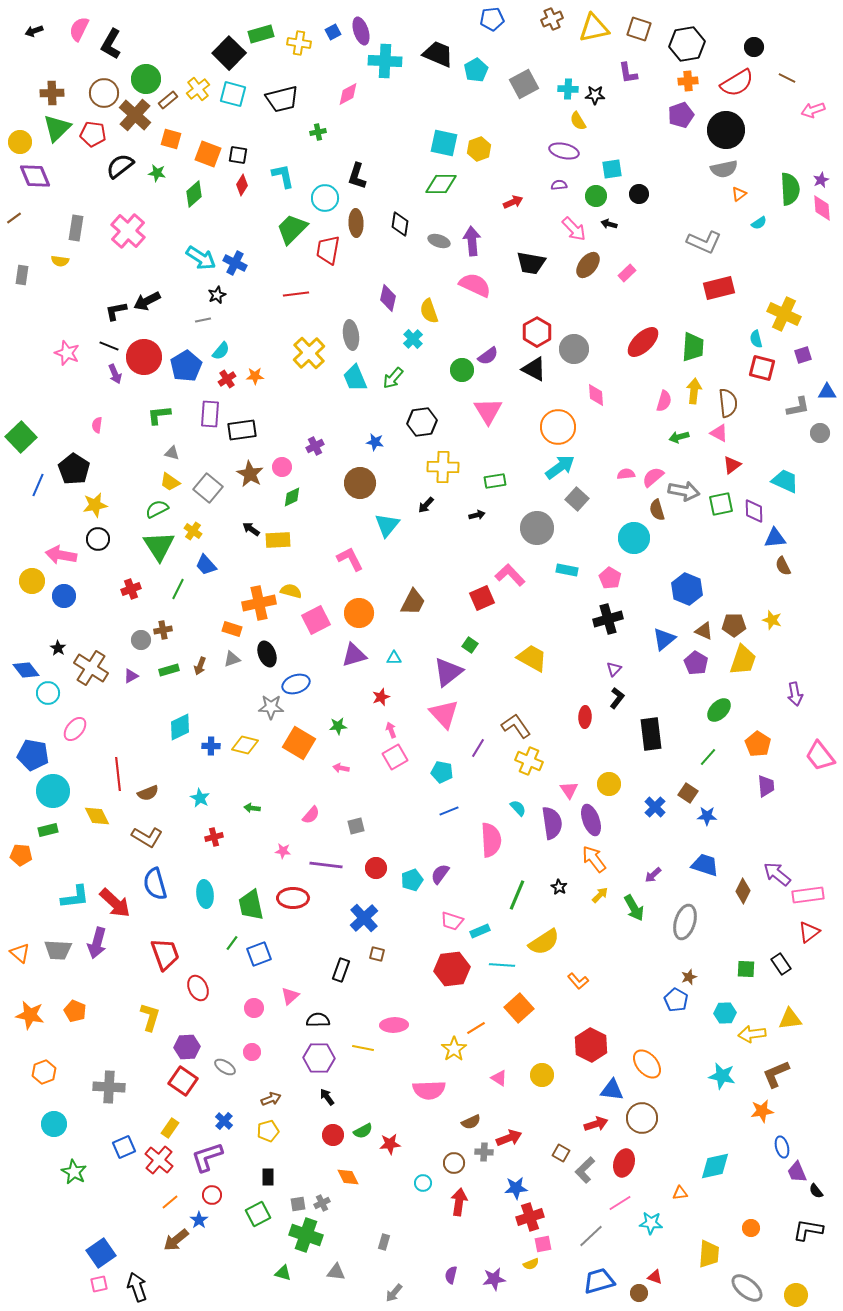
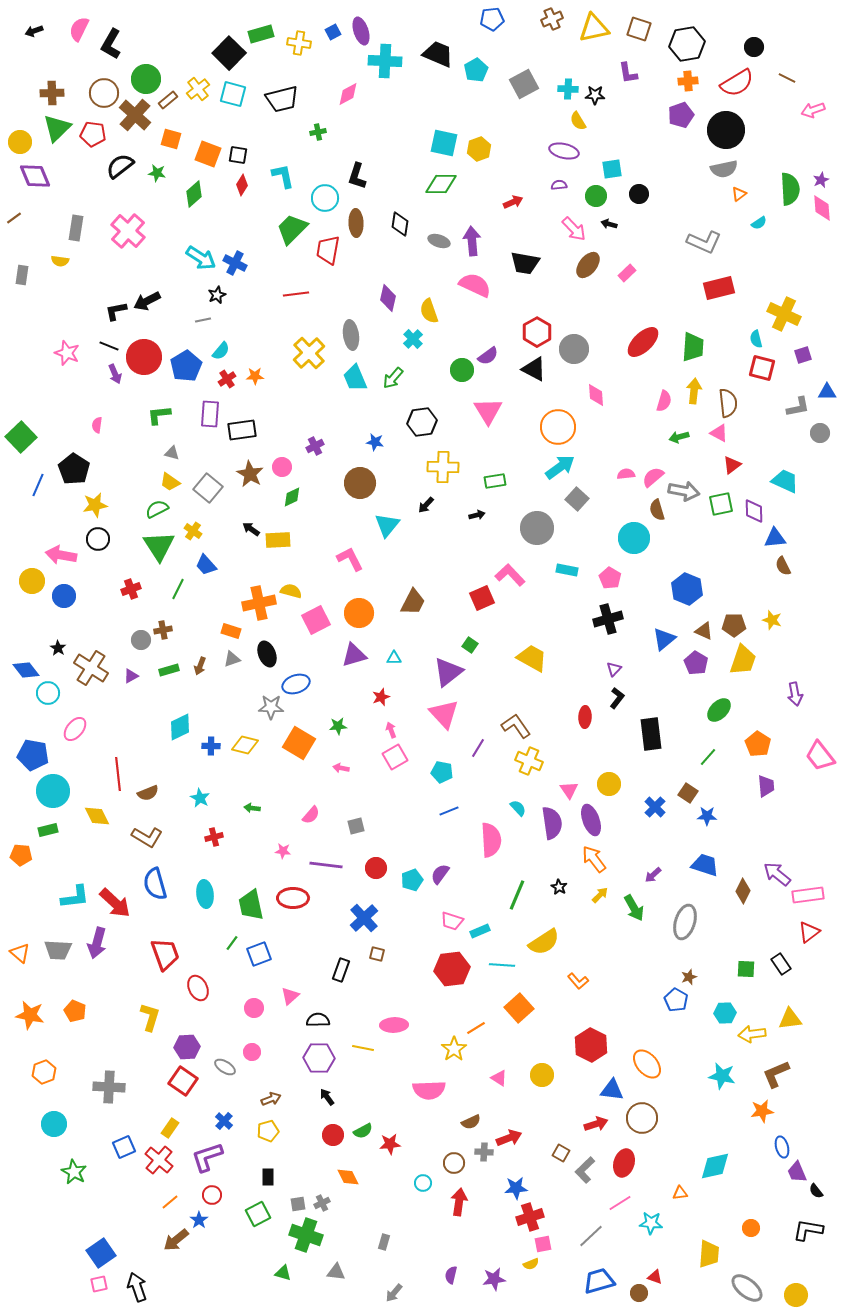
black trapezoid at (531, 263): moved 6 px left
orange rectangle at (232, 629): moved 1 px left, 2 px down
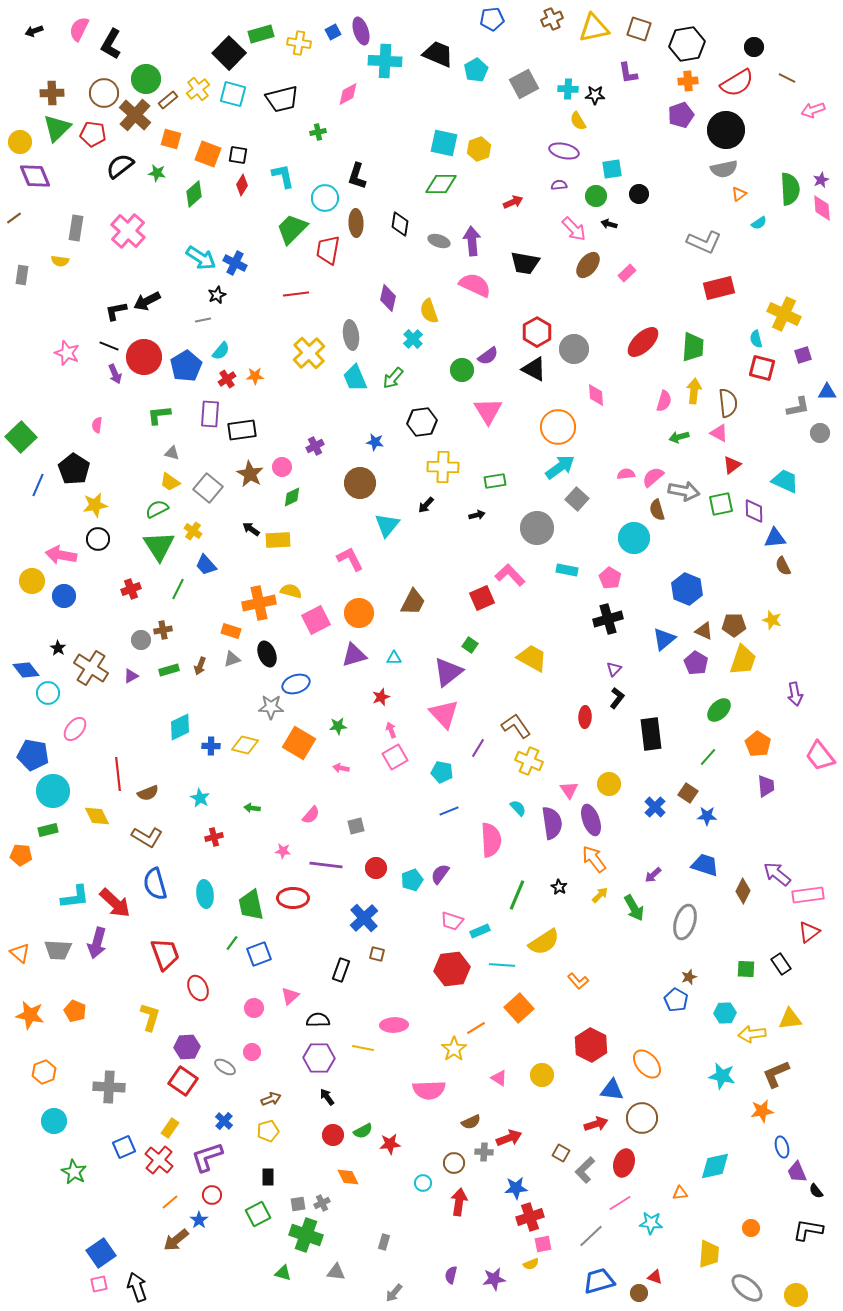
cyan circle at (54, 1124): moved 3 px up
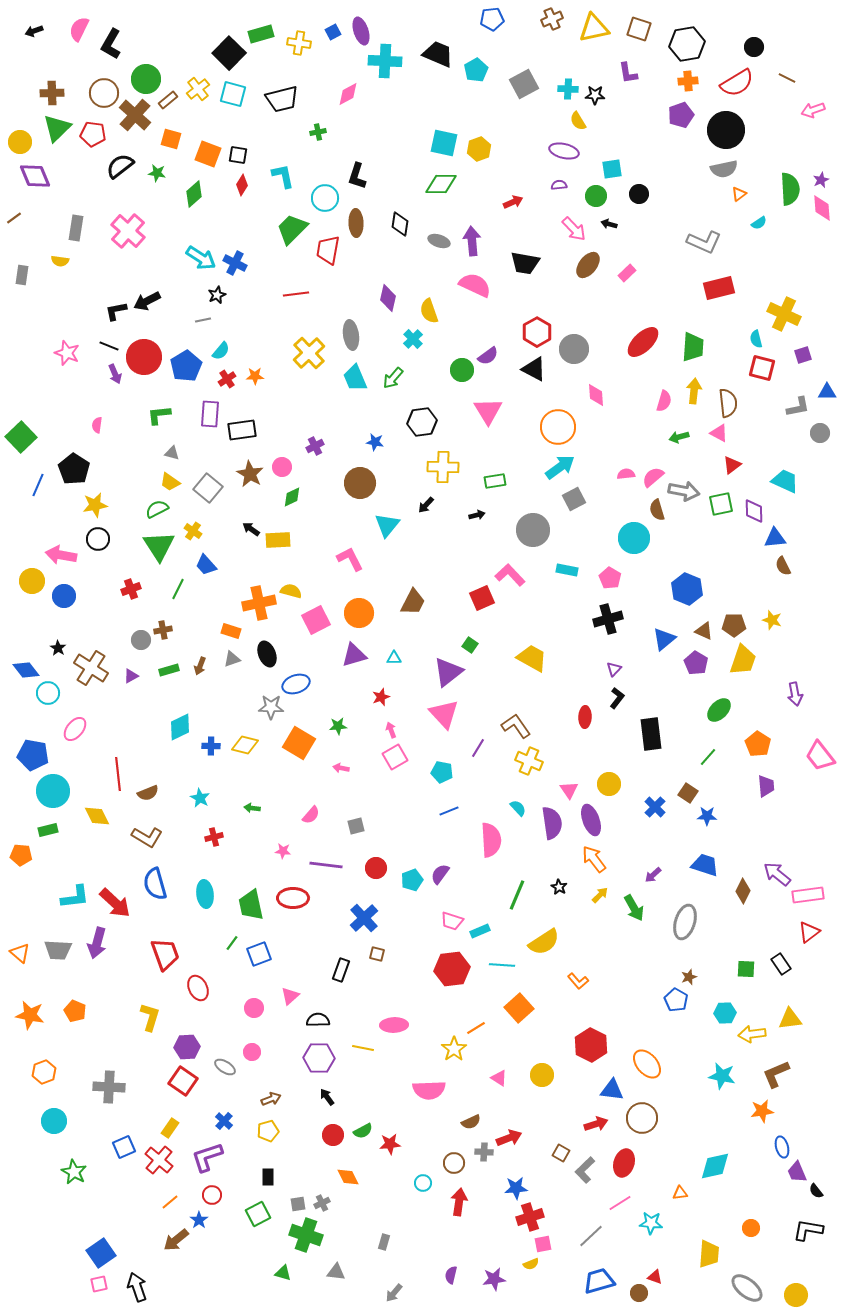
gray square at (577, 499): moved 3 px left; rotated 20 degrees clockwise
gray circle at (537, 528): moved 4 px left, 2 px down
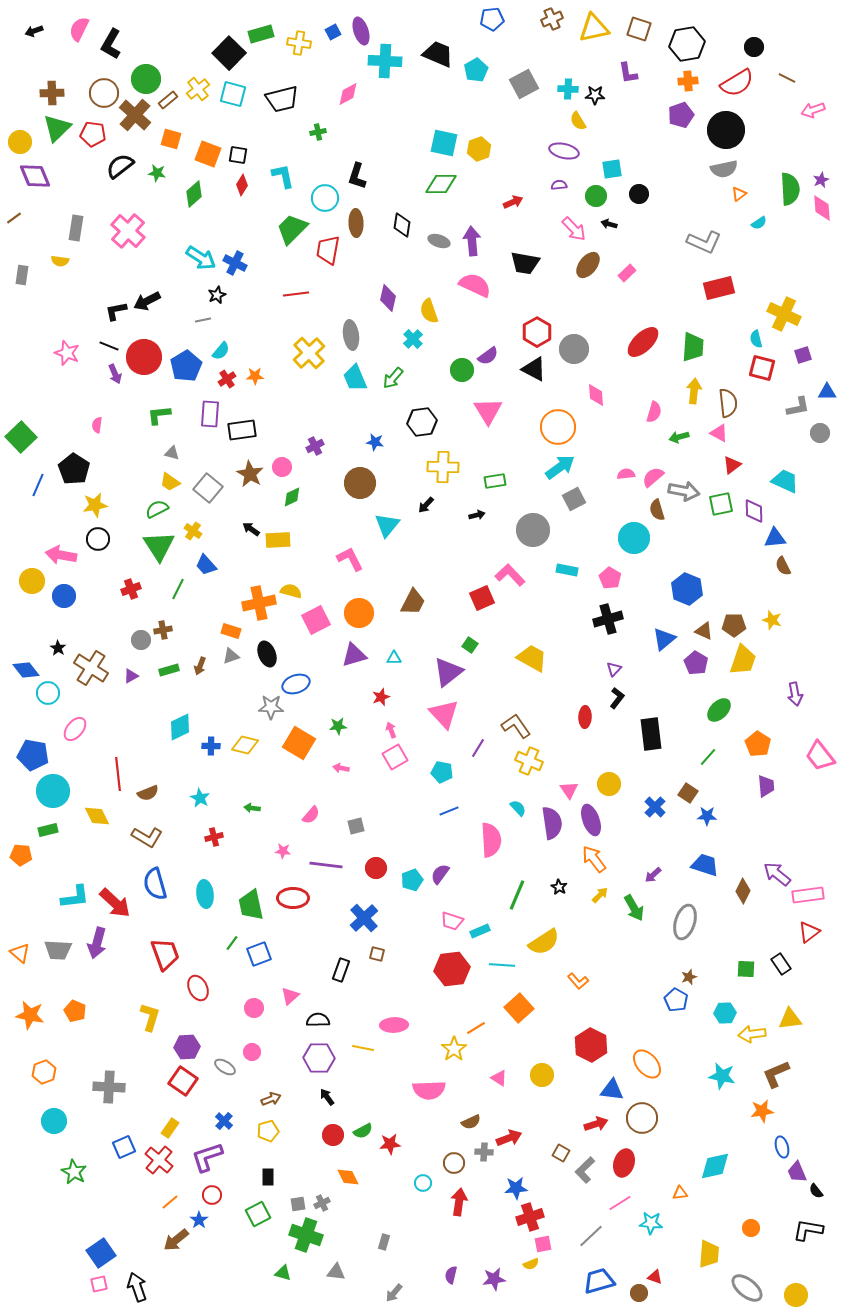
black diamond at (400, 224): moved 2 px right, 1 px down
pink semicircle at (664, 401): moved 10 px left, 11 px down
gray triangle at (232, 659): moved 1 px left, 3 px up
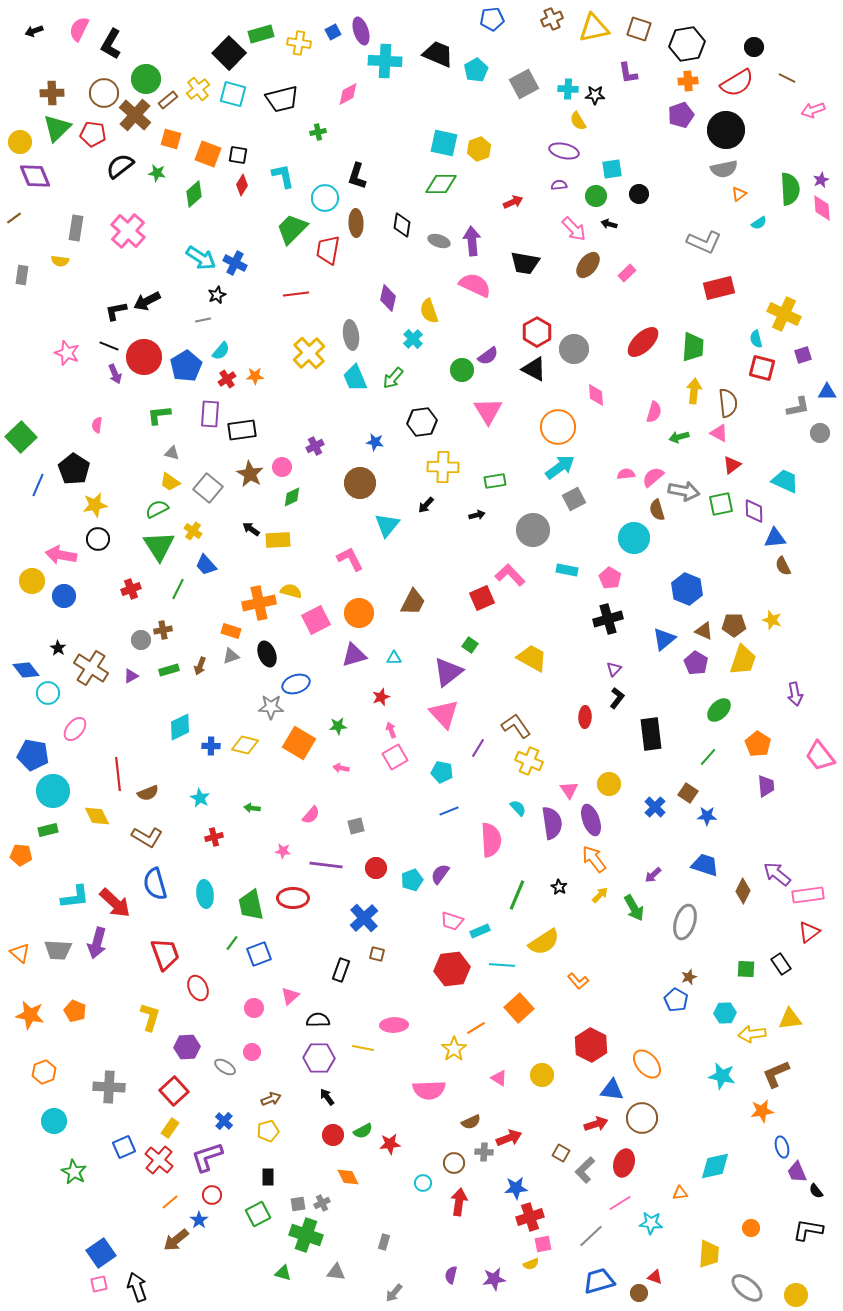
red square at (183, 1081): moved 9 px left, 10 px down; rotated 12 degrees clockwise
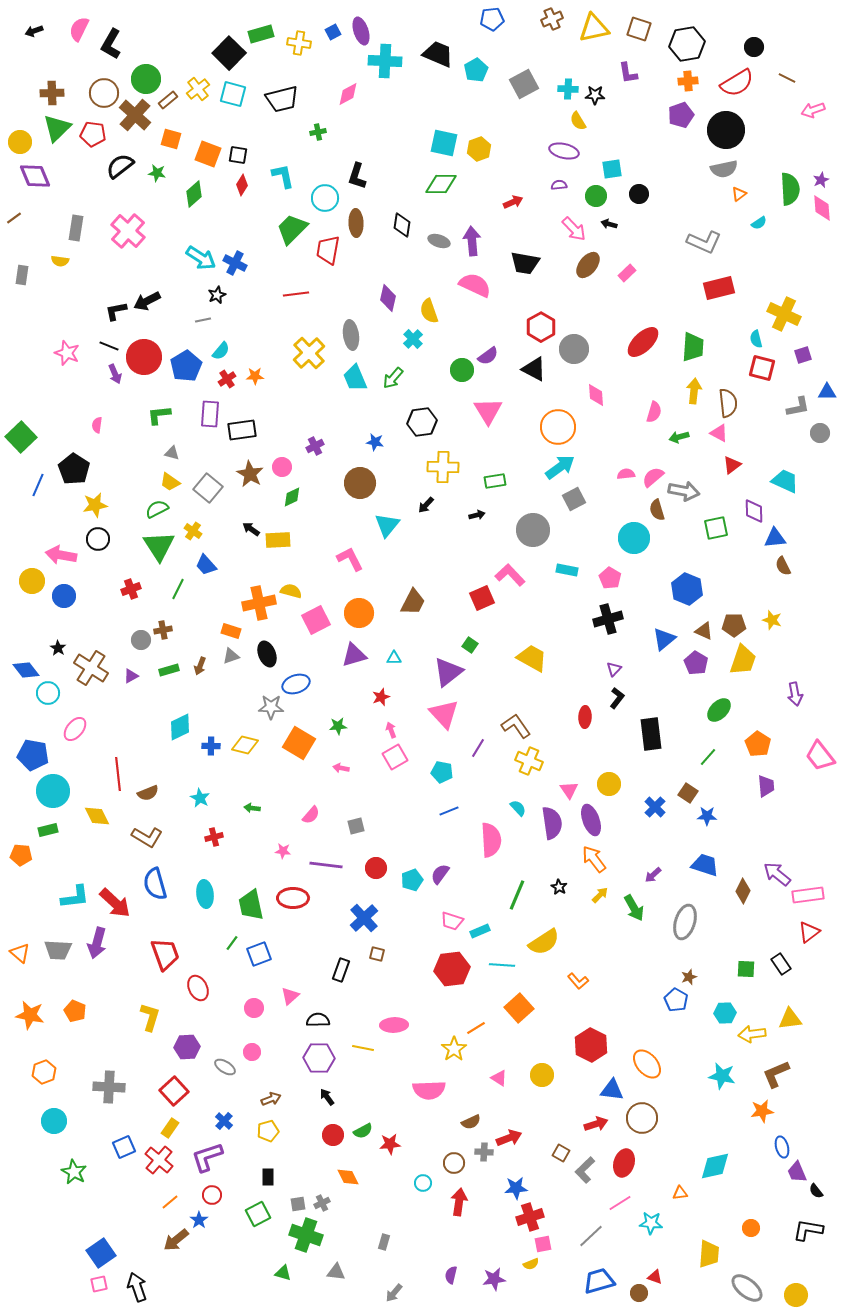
red hexagon at (537, 332): moved 4 px right, 5 px up
green square at (721, 504): moved 5 px left, 24 px down
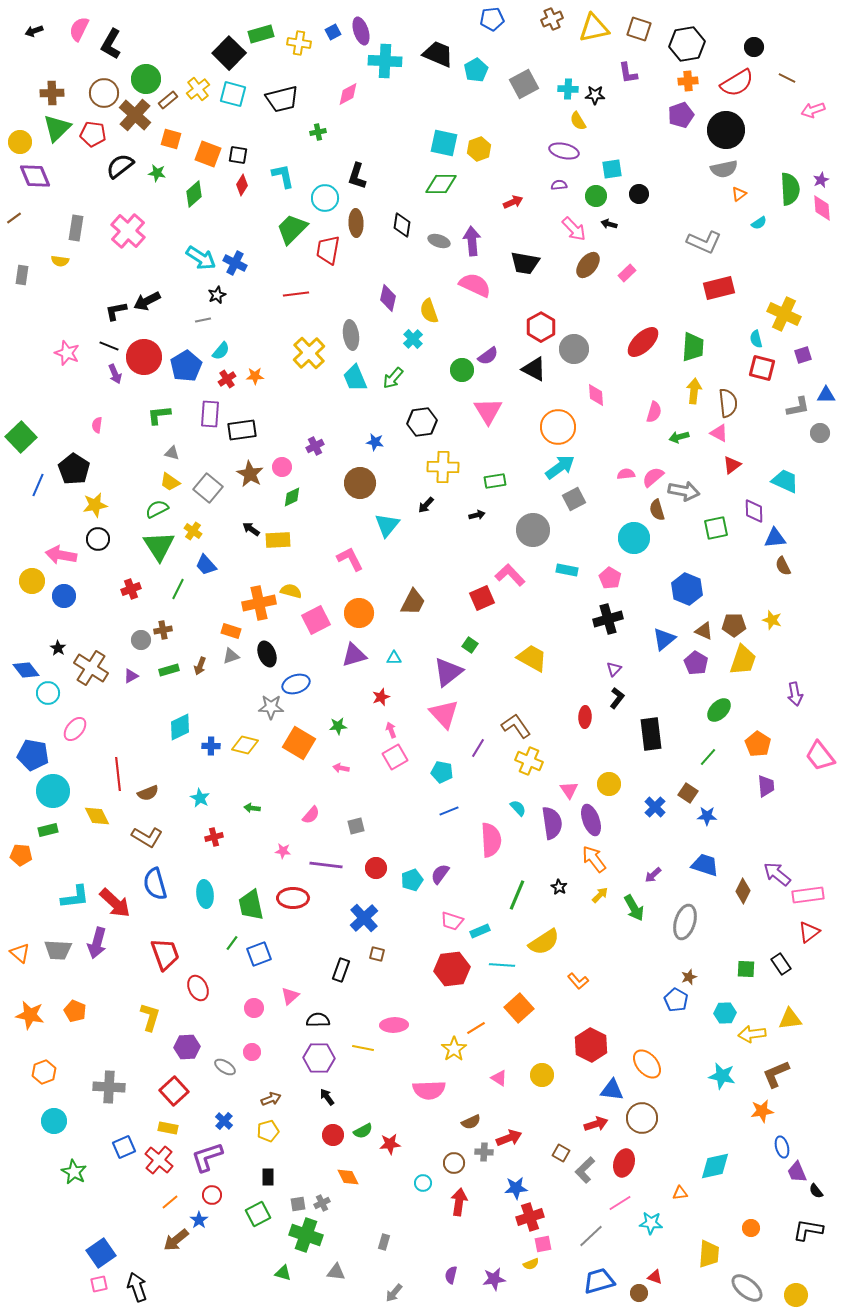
blue triangle at (827, 392): moved 1 px left, 3 px down
yellow rectangle at (170, 1128): moved 2 px left; rotated 66 degrees clockwise
